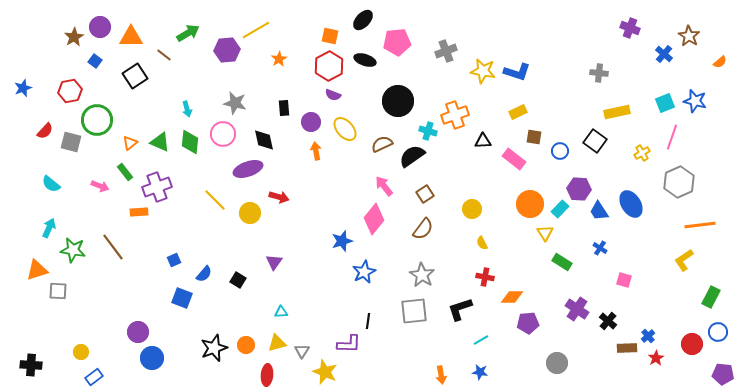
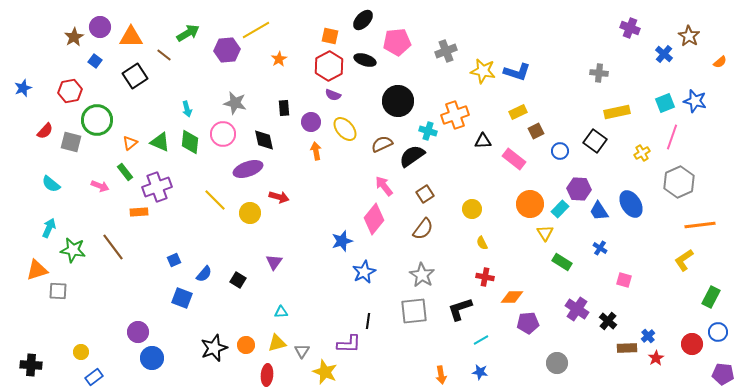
brown square at (534, 137): moved 2 px right, 6 px up; rotated 35 degrees counterclockwise
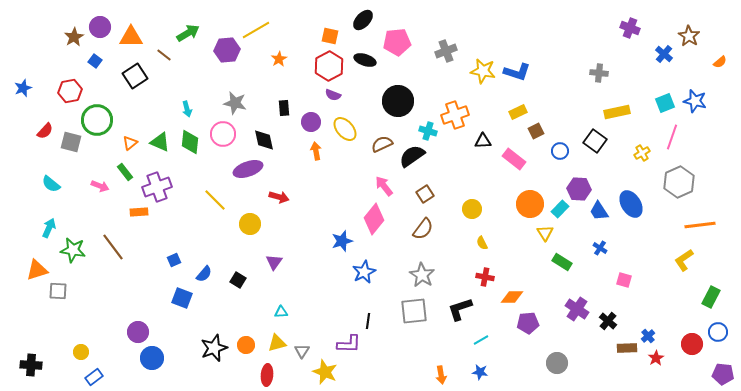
yellow circle at (250, 213): moved 11 px down
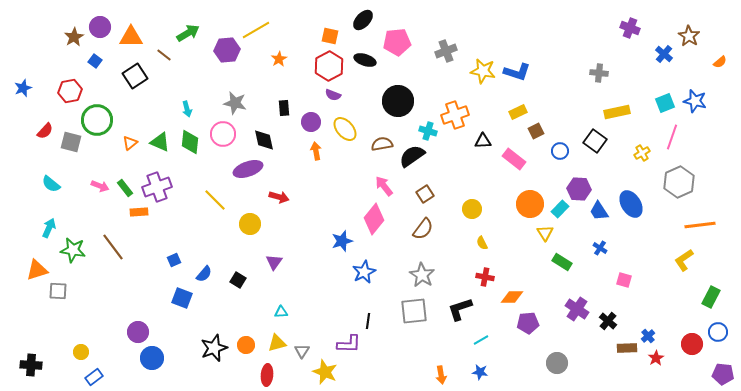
brown semicircle at (382, 144): rotated 15 degrees clockwise
green rectangle at (125, 172): moved 16 px down
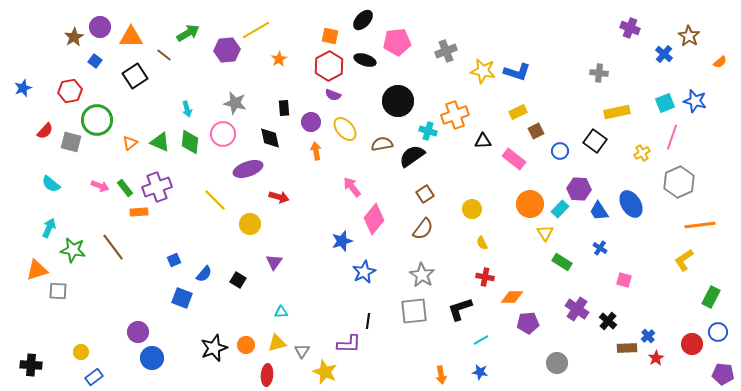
black diamond at (264, 140): moved 6 px right, 2 px up
pink arrow at (384, 186): moved 32 px left, 1 px down
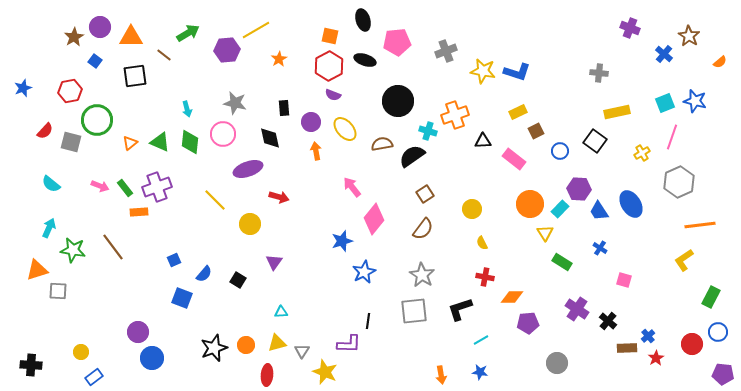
black ellipse at (363, 20): rotated 60 degrees counterclockwise
black square at (135, 76): rotated 25 degrees clockwise
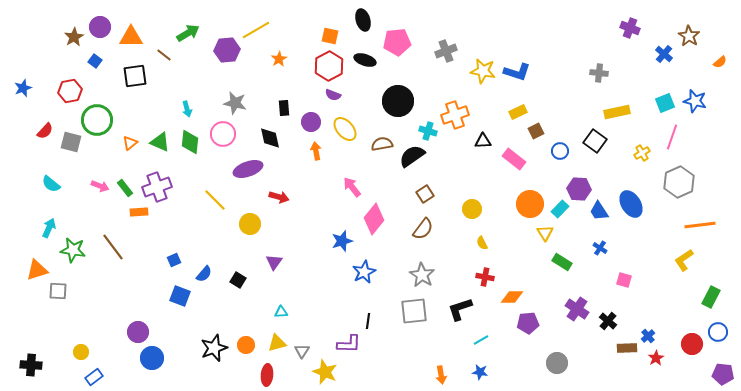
blue square at (182, 298): moved 2 px left, 2 px up
